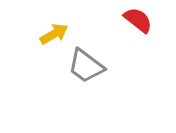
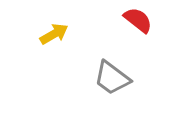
gray trapezoid: moved 26 px right, 12 px down
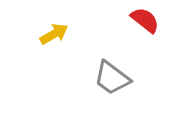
red semicircle: moved 7 px right
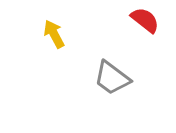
yellow arrow: rotated 88 degrees counterclockwise
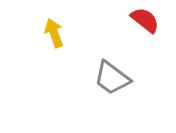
yellow arrow: moved 1 px up; rotated 8 degrees clockwise
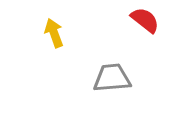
gray trapezoid: rotated 138 degrees clockwise
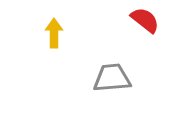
yellow arrow: rotated 20 degrees clockwise
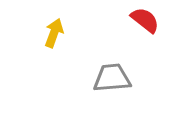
yellow arrow: rotated 20 degrees clockwise
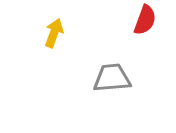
red semicircle: rotated 72 degrees clockwise
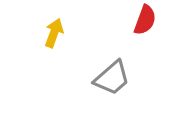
gray trapezoid: rotated 144 degrees clockwise
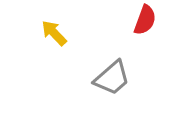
yellow arrow: rotated 64 degrees counterclockwise
